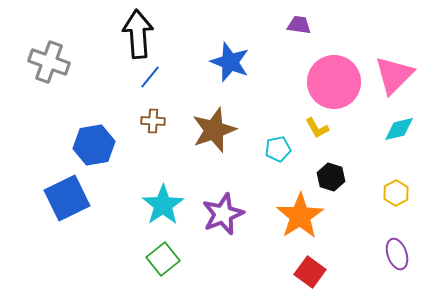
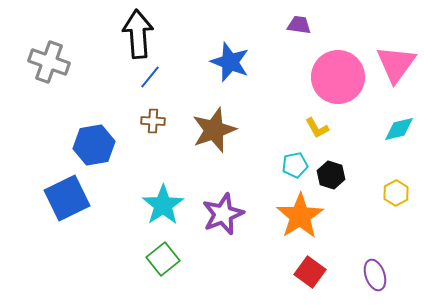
pink triangle: moved 2 px right, 11 px up; rotated 9 degrees counterclockwise
pink circle: moved 4 px right, 5 px up
cyan pentagon: moved 17 px right, 16 px down
black hexagon: moved 2 px up
purple ellipse: moved 22 px left, 21 px down
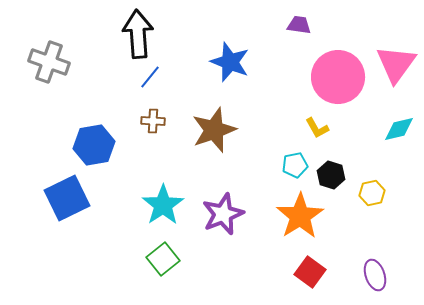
yellow hexagon: moved 24 px left; rotated 15 degrees clockwise
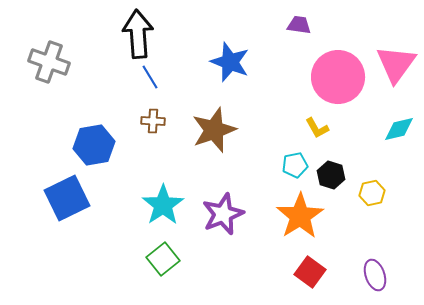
blue line: rotated 70 degrees counterclockwise
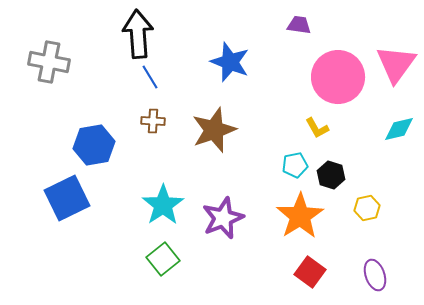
gray cross: rotated 9 degrees counterclockwise
yellow hexagon: moved 5 px left, 15 px down
purple star: moved 4 px down
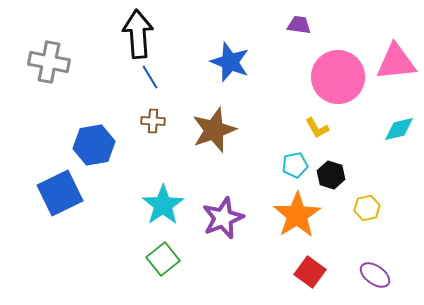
pink triangle: moved 2 px up; rotated 48 degrees clockwise
blue square: moved 7 px left, 5 px up
orange star: moved 3 px left, 1 px up
purple ellipse: rotated 36 degrees counterclockwise
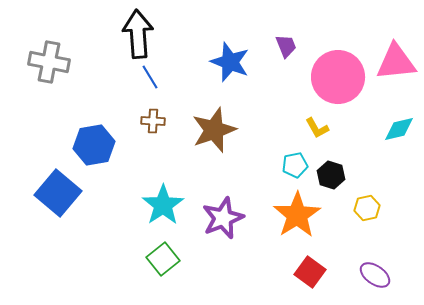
purple trapezoid: moved 13 px left, 21 px down; rotated 60 degrees clockwise
blue square: moved 2 px left; rotated 24 degrees counterclockwise
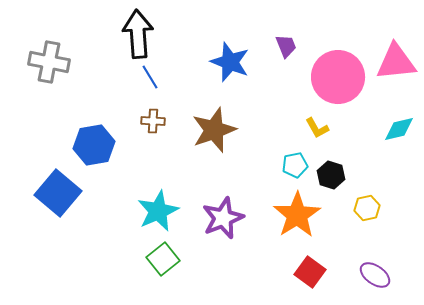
cyan star: moved 5 px left, 6 px down; rotated 9 degrees clockwise
